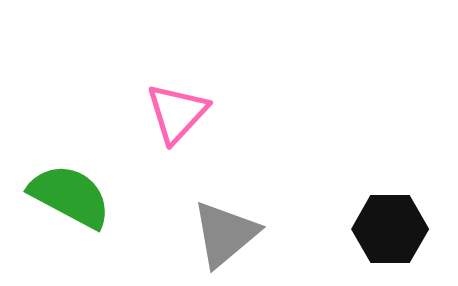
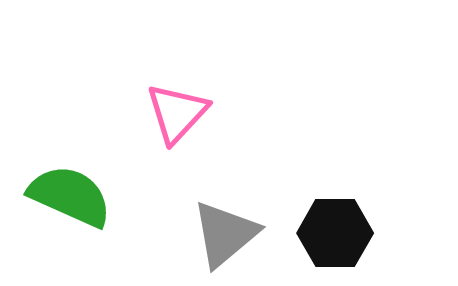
green semicircle: rotated 4 degrees counterclockwise
black hexagon: moved 55 px left, 4 px down
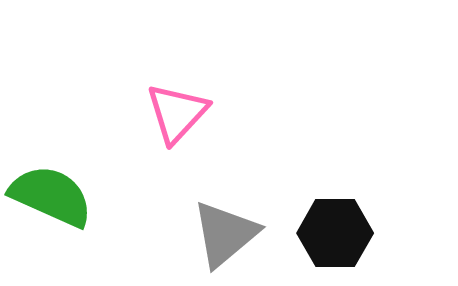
green semicircle: moved 19 px left
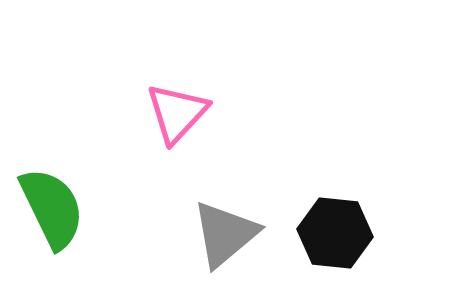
green semicircle: moved 1 px right, 12 px down; rotated 40 degrees clockwise
black hexagon: rotated 6 degrees clockwise
